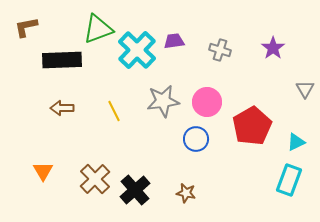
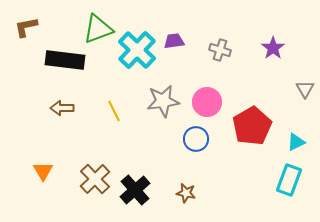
black rectangle: moved 3 px right; rotated 9 degrees clockwise
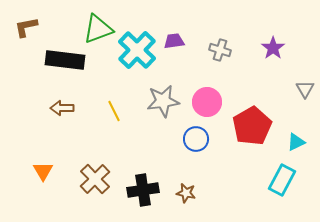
cyan rectangle: moved 7 px left; rotated 8 degrees clockwise
black cross: moved 8 px right; rotated 32 degrees clockwise
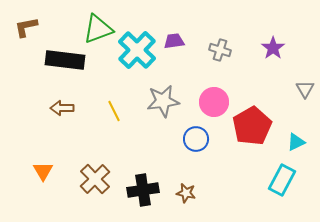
pink circle: moved 7 px right
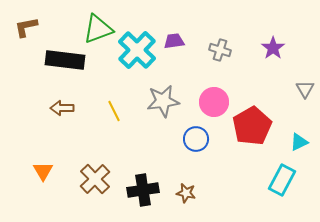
cyan triangle: moved 3 px right
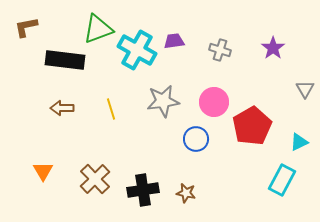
cyan cross: rotated 15 degrees counterclockwise
yellow line: moved 3 px left, 2 px up; rotated 10 degrees clockwise
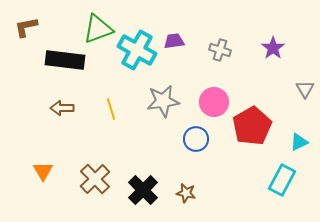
black cross: rotated 36 degrees counterclockwise
